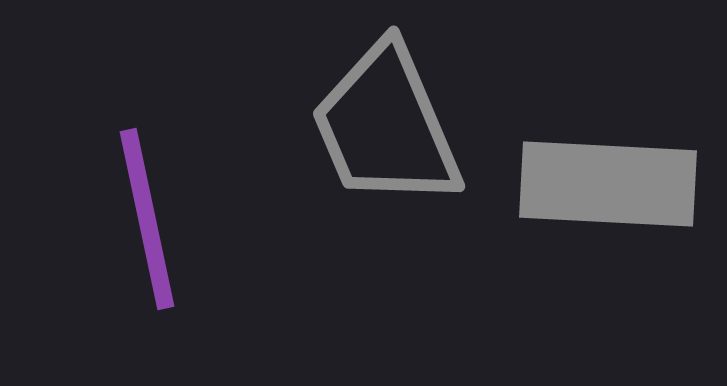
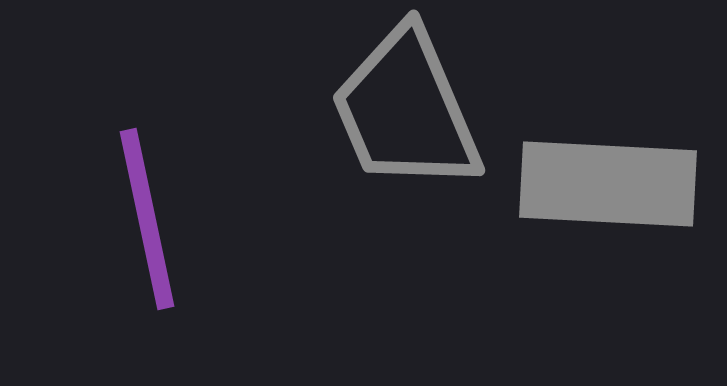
gray trapezoid: moved 20 px right, 16 px up
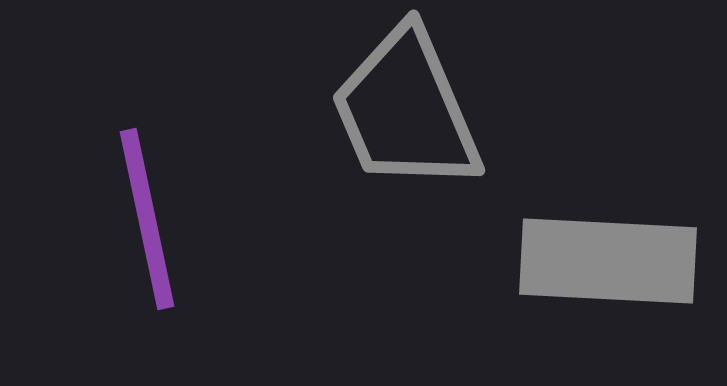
gray rectangle: moved 77 px down
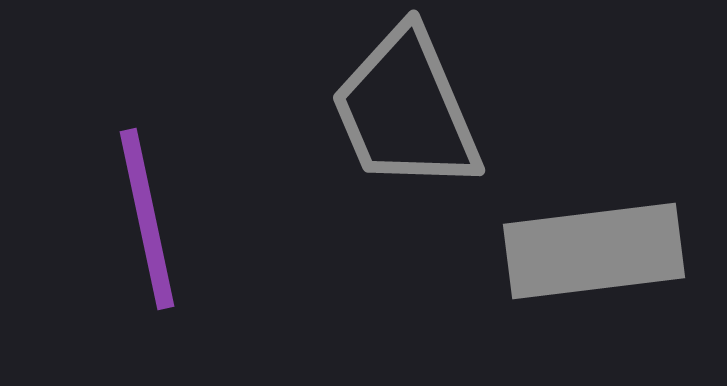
gray rectangle: moved 14 px left, 10 px up; rotated 10 degrees counterclockwise
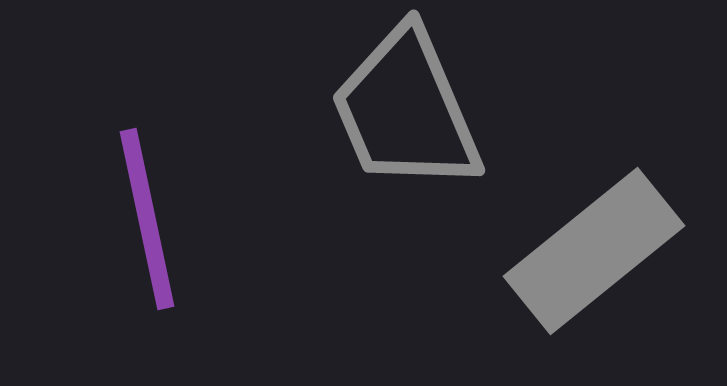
gray rectangle: rotated 32 degrees counterclockwise
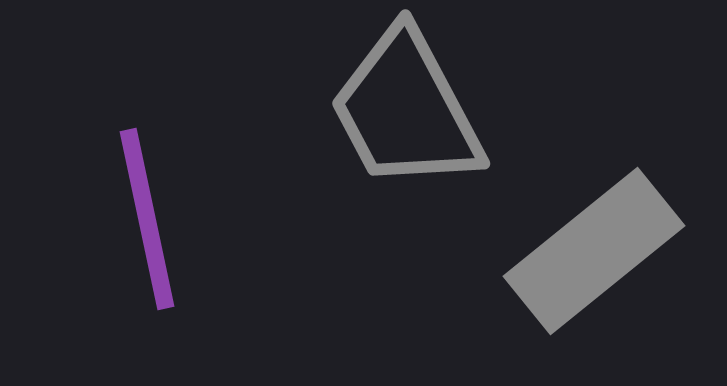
gray trapezoid: rotated 5 degrees counterclockwise
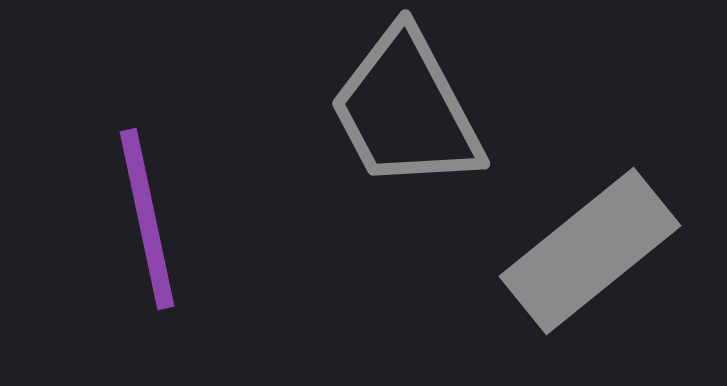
gray rectangle: moved 4 px left
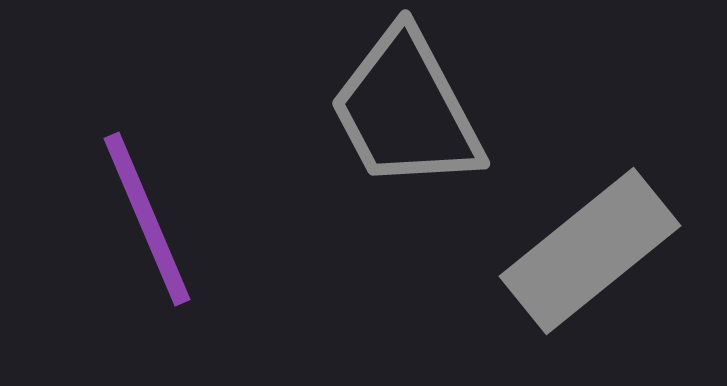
purple line: rotated 11 degrees counterclockwise
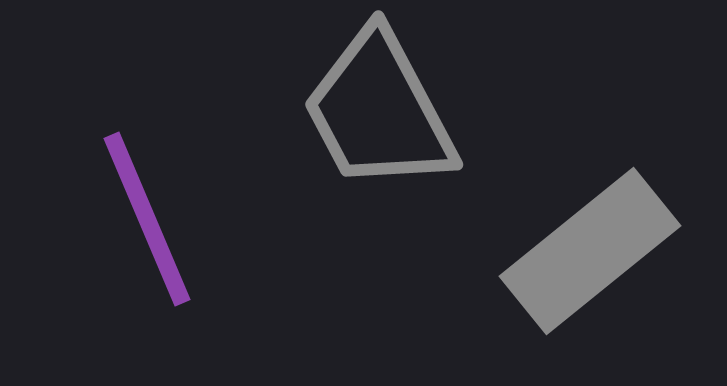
gray trapezoid: moved 27 px left, 1 px down
